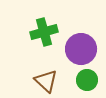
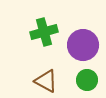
purple circle: moved 2 px right, 4 px up
brown triangle: rotated 15 degrees counterclockwise
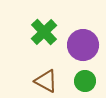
green cross: rotated 28 degrees counterclockwise
green circle: moved 2 px left, 1 px down
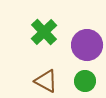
purple circle: moved 4 px right
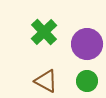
purple circle: moved 1 px up
green circle: moved 2 px right
